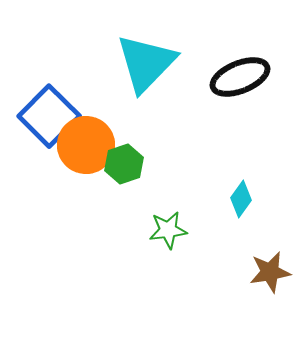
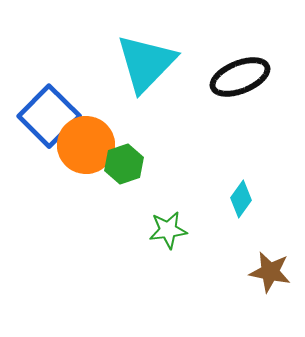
brown star: rotated 21 degrees clockwise
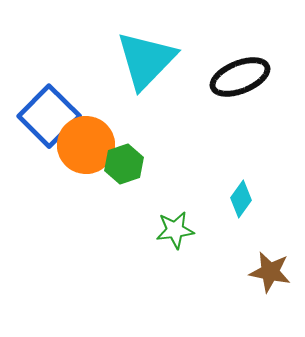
cyan triangle: moved 3 px up
green star: moved 7 px right
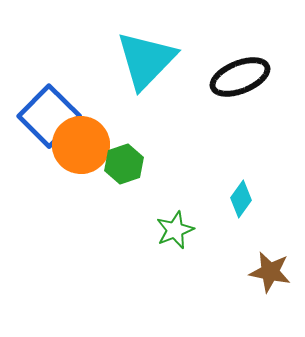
orange circle: moved 5 px left
green star: rotated 15 degrees counterclockwise
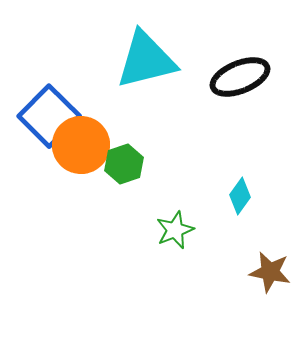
cyan triangle: rotated 32 degrees clockwise
cyan diamond: moved 1 px left, 3 px up
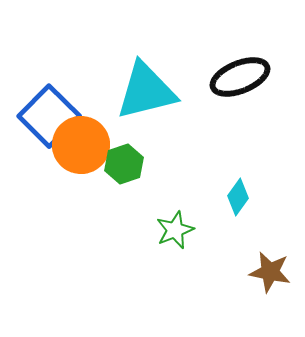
cyan triangle: moved 31 px down
cyan diamond: moved 2 px left, 1 px down
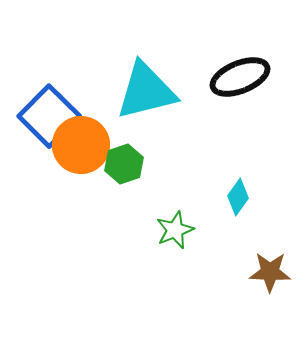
brown star: rotated 9 degrees counterclockwise
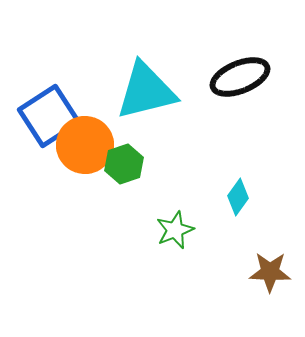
blue square: rotated 12 degrees clockwise
orange circle: moved 4 px right
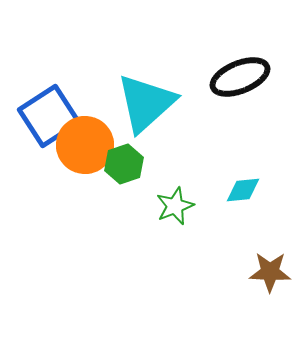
cyan triangle: moved 12 px down; rotated 28 degrees counterclockwise
cyan diamond: moved 5 px right, 7 px up; rotated 48 degrees clockwise
green star: moved 24 px up
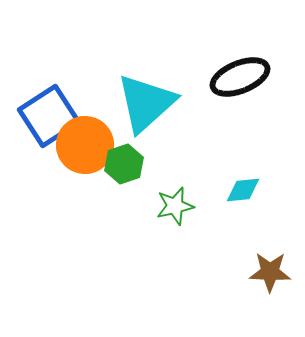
green star: rotated 9 degrees clockwise
